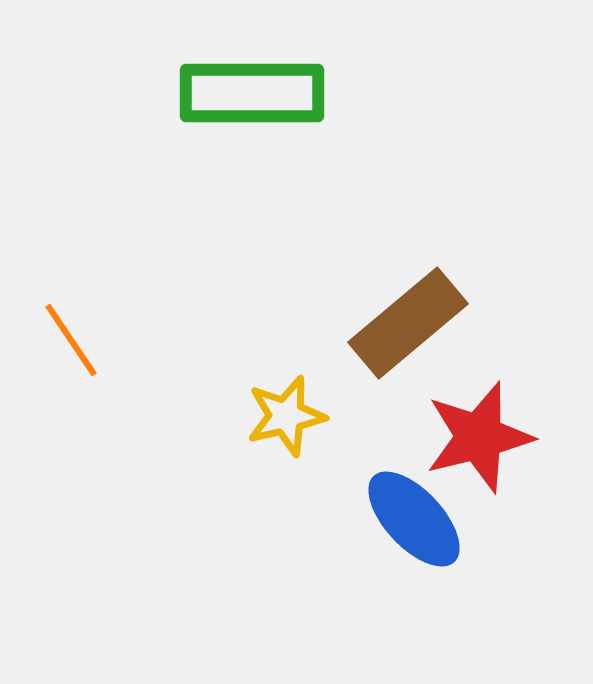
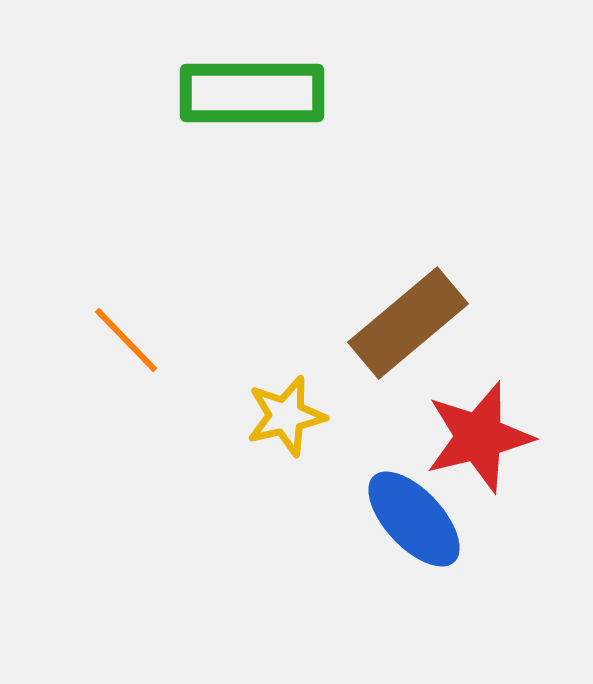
orange line: moved 55 px right; rotated 10 degrees counterclockwise
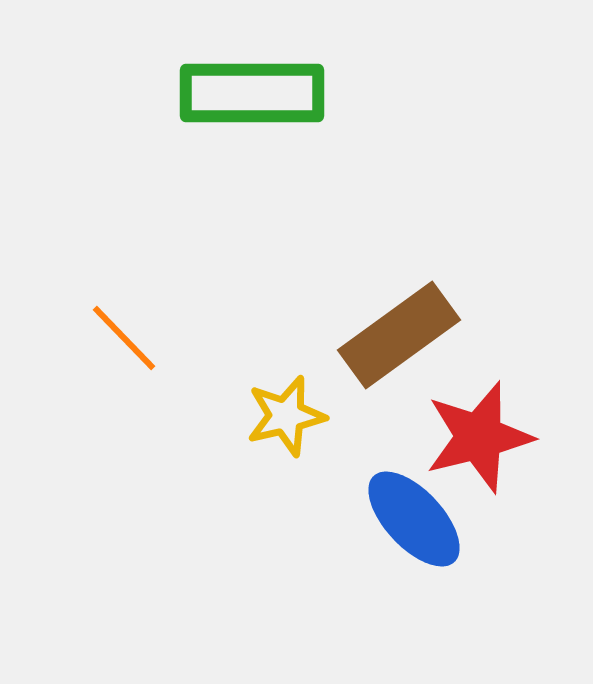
brown rectangle: moved 9 px left, 12 px down; rotated 4 degrees clockwise
orange line: moved 2 px left, 2 px up
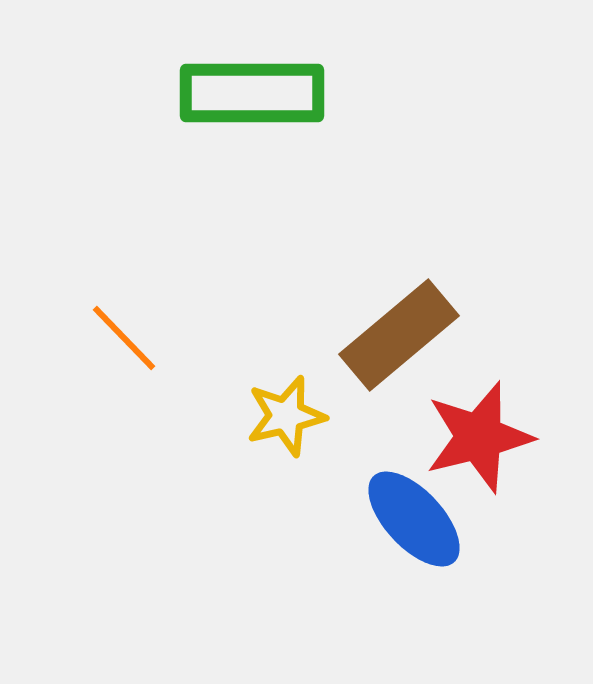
brown rectangle: rotated 4 degrees counterclockwise
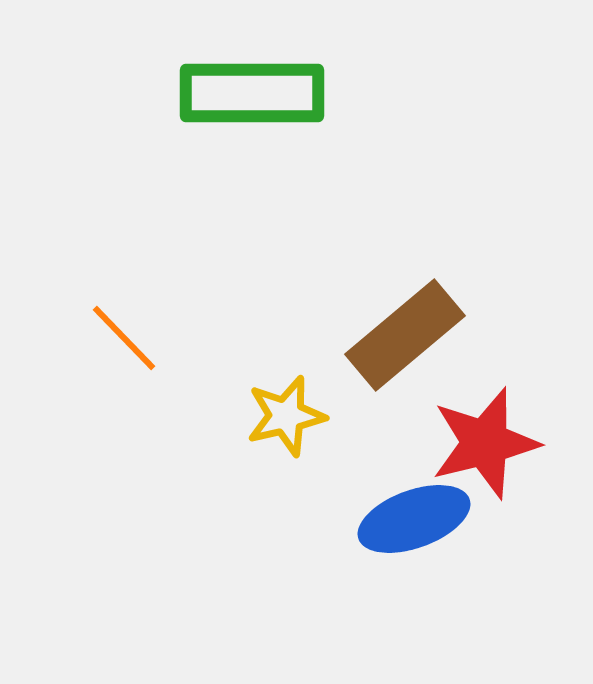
brown rectangle: moved 6 px right
red star: moved 6 px right, 6 px down
blue ellipse: rotated 67 degrees counterclockwise
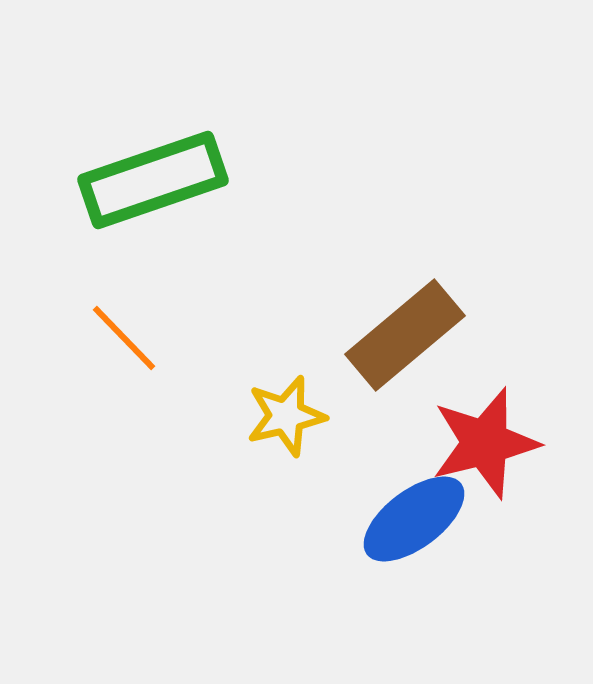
green rectangle: moved 99 px left, 87 px down; rotated 19 degrees counterclockwise
blue ellipse: rotated 17 degrees counterclockwise
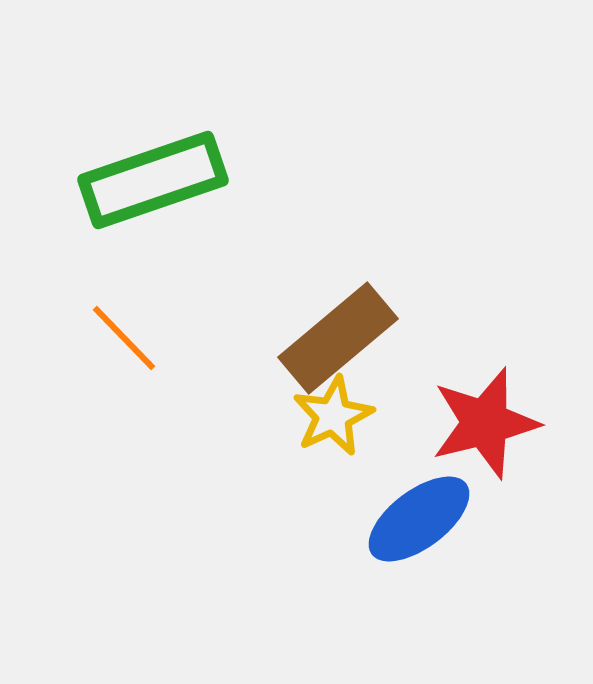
brown rectangle: moved 67 px left, 3 px down
yellow star: moved 47 px right; rotated 12 degrees counterclockwise
red star: moved 20 px up
blue ellipse: moved 5 px right
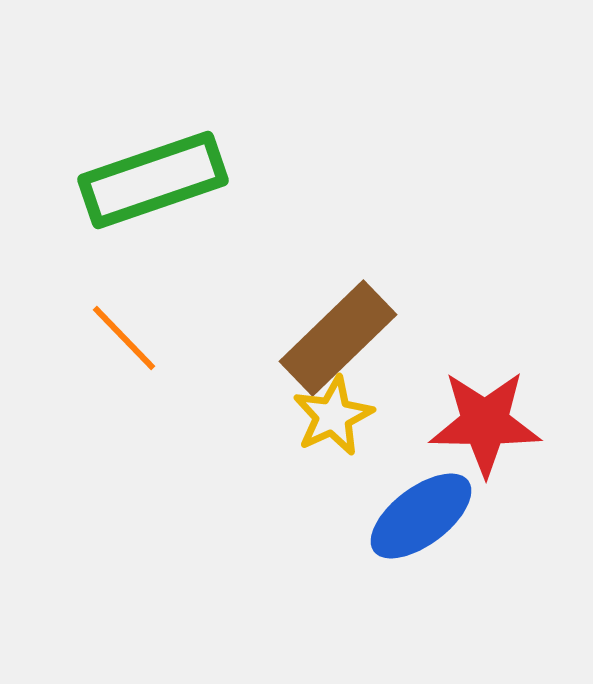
brown rectangle: rotated 4 degrees counterclockwise
red star: rotated 15 degrees clockwise
blue ellipse: moved 2 px right, 3 px up
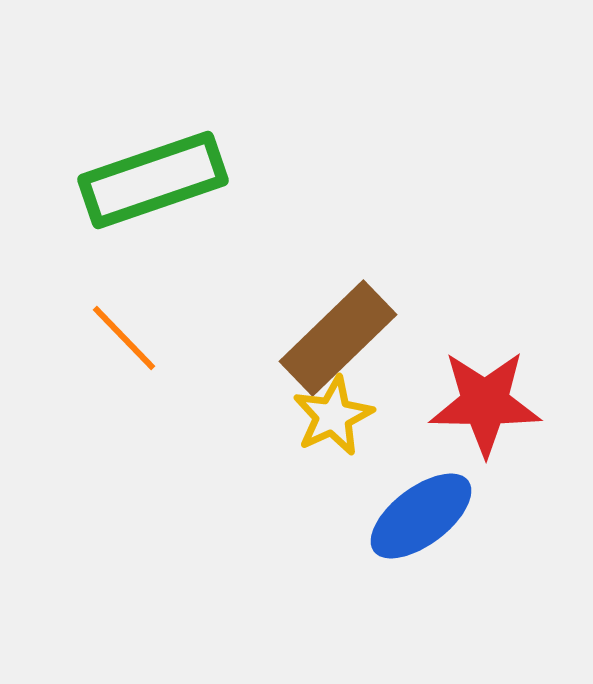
red star: moved 20 px up
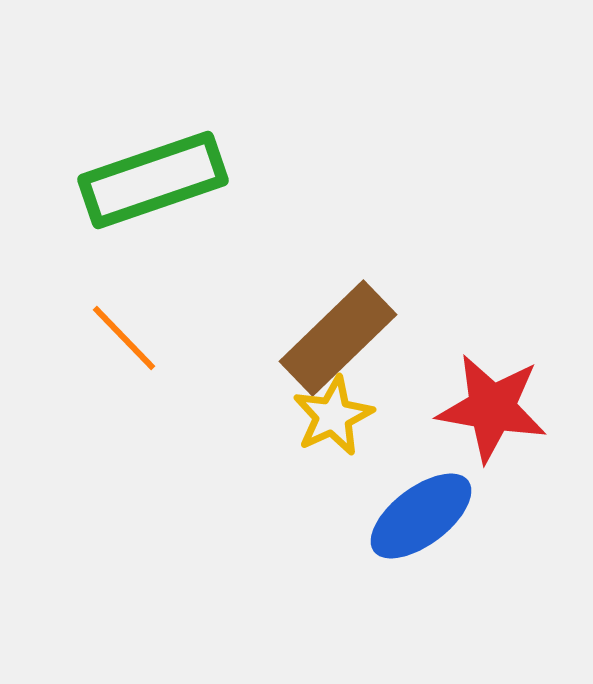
red star: moved 7 px right, 5 px down; rotated 9 degrees clockwise
